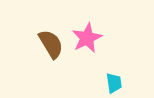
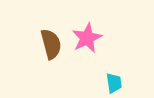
brown semicircle: rotated 16 degrees clockwise
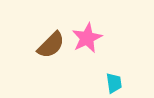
brown semicircle: moved 1 px down; rotated 60 degrees clockwise
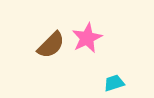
cyan trapezoid: rotated 100 degrees counterclockwise
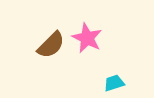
pink star: rotated 20 degrees counterclockwise
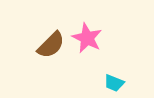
cyan trapezoid: rotated 140 degrees counterclockwise
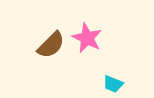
cyan trapezoid: moved 1 px left, 1 px down
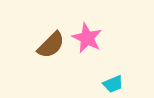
cyan trapezoid: rotated 45 degrees counterclockwise
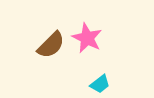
cyan trapezoid: moved 13 px left; rotated 15 degrees counterclockwise
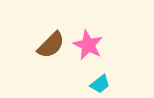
pink star: moved 1 px right, 7 px down
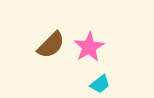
pink star: moved 1 px right, 2 px down; rotated 16 degrees clockwise
